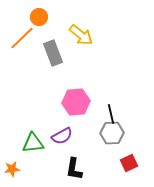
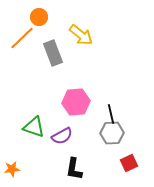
green triangle: moved 1 px right, 16 px up; rotated 25 degrees clockwise
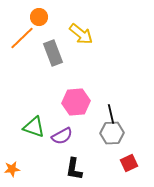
yellow arrow: moved 1 px up
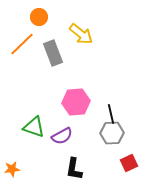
orange line: moved 6 px down
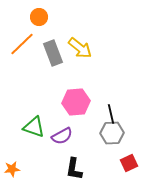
yellow arrow: moved 1 px left, 14 px down
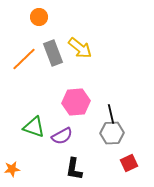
orange line: moved 2 px right, 15 px down
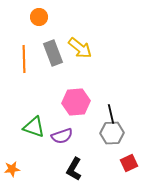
orange line: rotated 48 degrees counterclockwise
purple semicircle: rotated 10 degrees clockwise
black L-shape: rotated 20 degrees clockwise
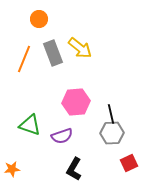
orange circle: moved 2 px down
orange line: rotated 24 degrees clockwise
green triangle: moved 4 px left, 2 px up
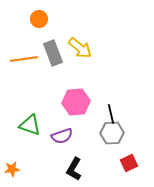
orange line: rotated 60 degrees clockwise
